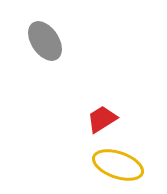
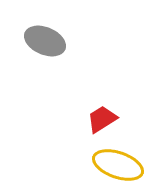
gray ellipse: rotated 33 degrees counterclockwise
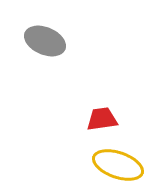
red trapezoid: rotated 24 degrees clockwise
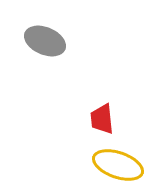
red trapezoid: rotated 88 degrees counterclockwise
